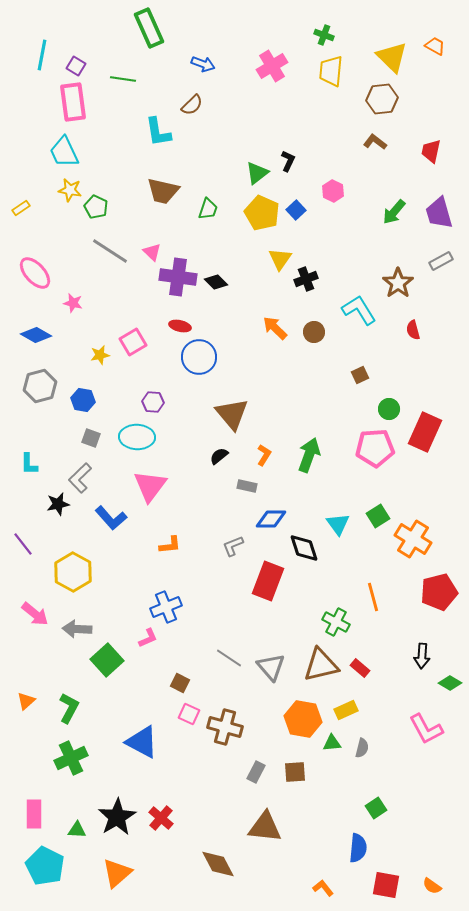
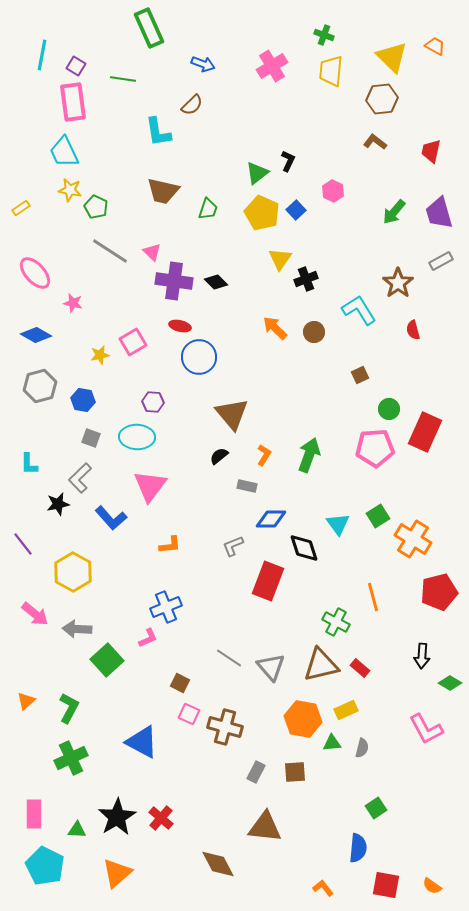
purple cross at (178, 277): moved 4 px left, 4 px down
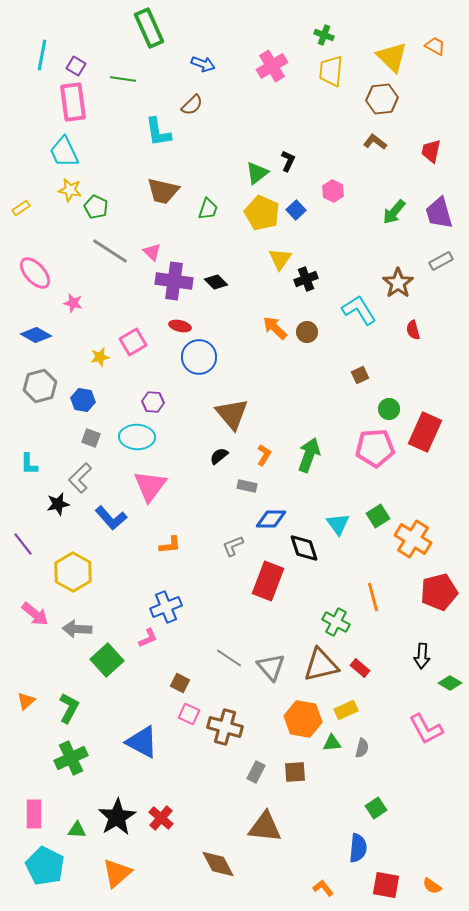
brown circle at (314, 332): moved 7 px left
yellow star at (100, 355): moved 2 px down
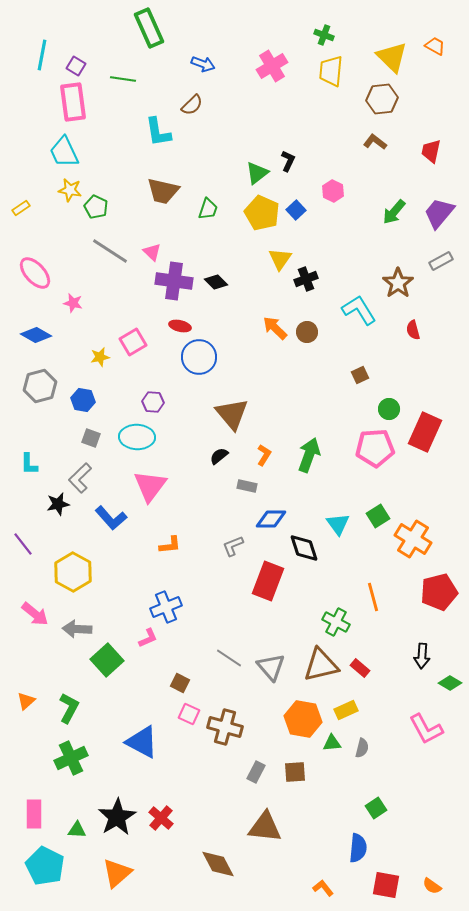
purple trapezoid at (439, 213): rotated 56 degrees clockwise
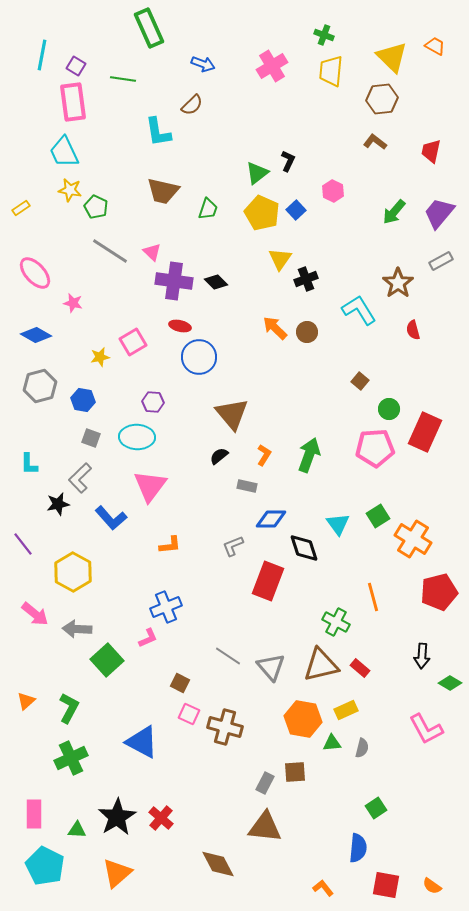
brown square at (360, 375): moved 6 px down; rotated 24 degrees counterclockwise
gray line at (229, 658): moved 1 px left, 2 px up
gray rectangle at (256, 772): moved 9 px right, 11 px down
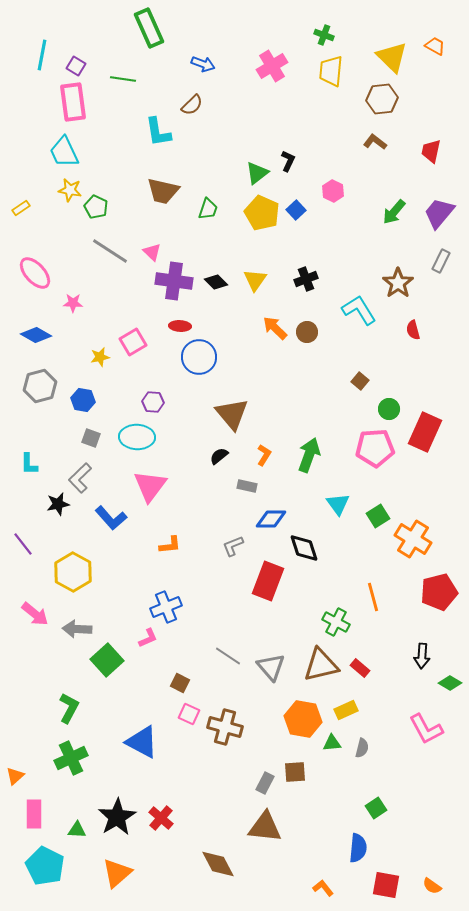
yellow triangle at (280, 259): moved 25 px left, 21 px down
gray rectangle at (441, 261): rotated 35 degrees counterclockwise
pink star at (73, 303): rotated 12 degrees counterclockwise
red ellipse at (180, 326): rotated 10 degrees counterclockwise
cyan triangle at (338, 524): moved 20 px up
orange triangle at (26, 701): moved 11 px left, 75 px down
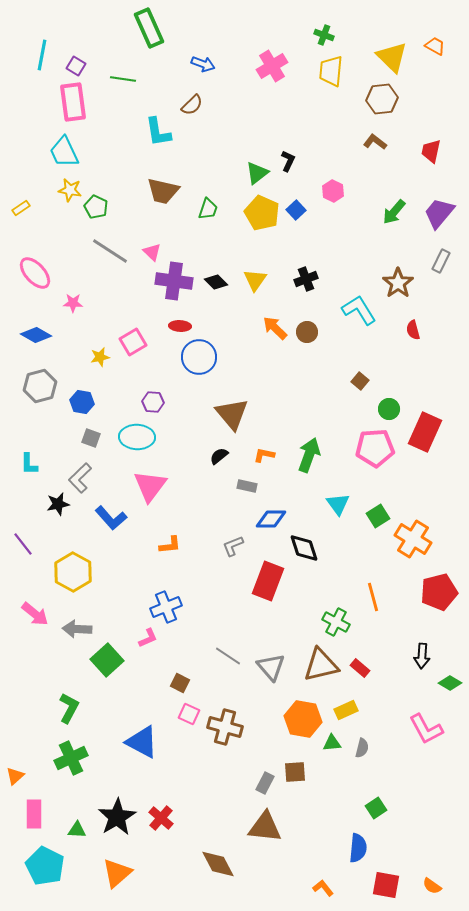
blue hexagon at (83, 400): moved 1 px left, 2 px down
orange L-shape at (264, 455): rotated 110 degrees counterclockwise
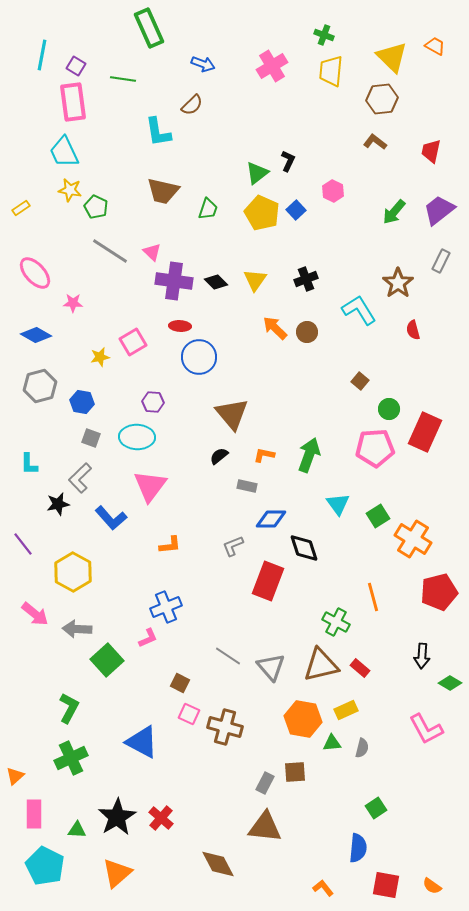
purple trapezoid at (439, 213): moved 3 px up; rotated 12 degrees clockwise
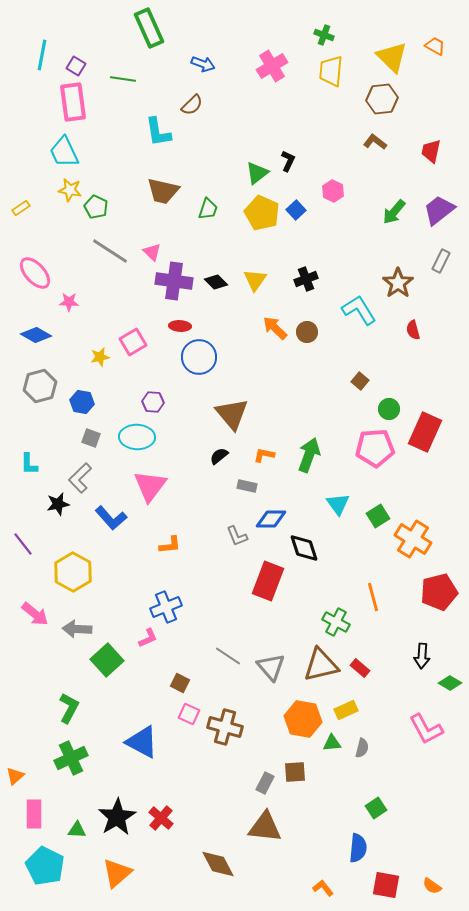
pink star at (73, 303): moved 4 px left, 1 px up
gray L-shape at (233, 546): moved 4 px right, 10 px up; rotated 90 degrees counterclockwise
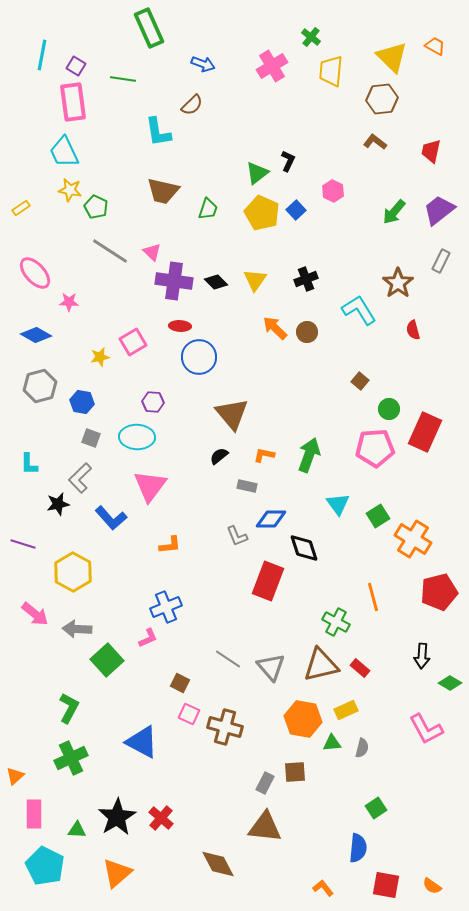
green cross at (324, 35): moved 13 px left, 2 px down; rotated 18 degrees clockwise
purple line at (23, 544): rotated 35 degrees counterclockwise
gray line at (228, 656): moved 3 px down
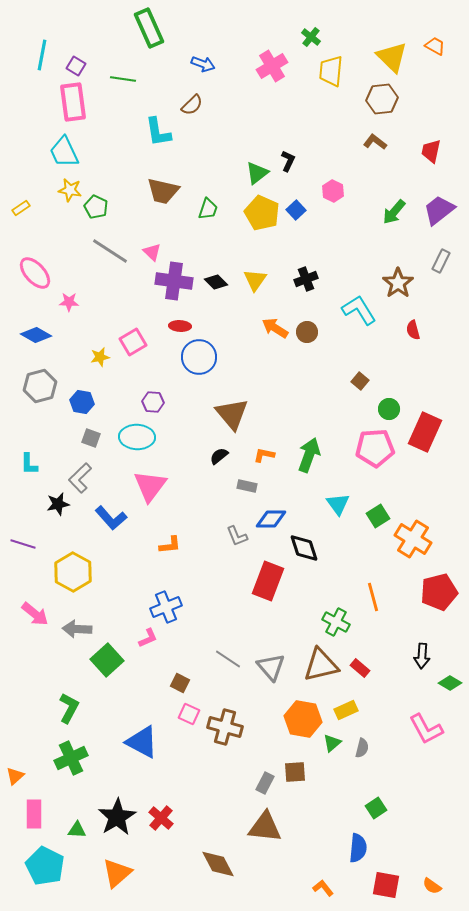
orange arrow at (275, 328): rotated 12 degrees counterclockwise
green triangle at (332, 743): rotated 36 degrees counterclockwise
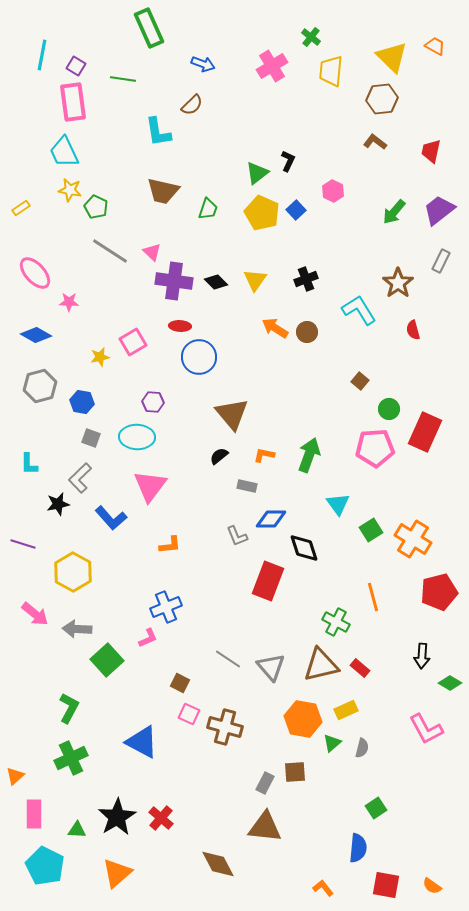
green square at (378, 516): moved 7 px left, 14 px down
